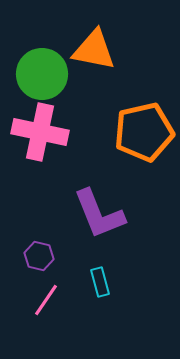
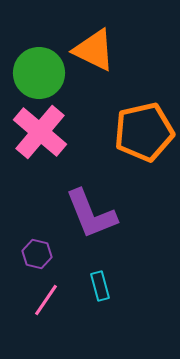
orange triangle: rotated 15 degrees clockwise
green circle: moved 3 px left, 1 px up
pink cross: rotated 28 degrees clockwise
purple L-shape: moved 8 px left
purple hexagon: moved 2 px left, 2 px up
cyan rectangle: moved 4 px down
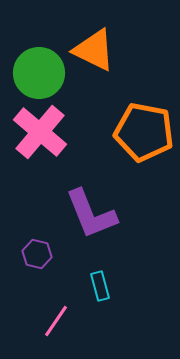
orange pentagon: rotated 24 degrees clockwise
pink line: moved 10 px right, 21 px down
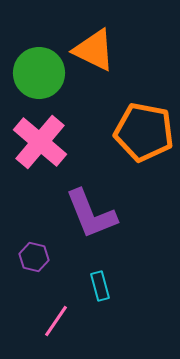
pink cross: moved 10 px down
purple hexagon: moved 3 px left, 3 px down
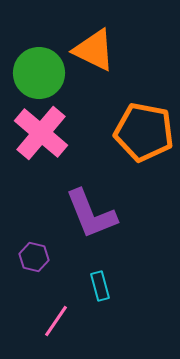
pink cross: moved 1 px right, 9 px up
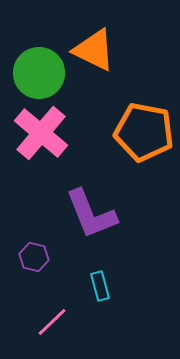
pink line: moved 4 px left, 1 px down; rotated 12 degrees clockwise
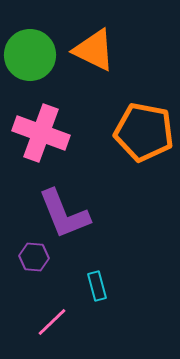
green circle: moved 9 px left, 18 px up
pink cross: rotated 20 degrees counterclockwise
purple L-shape: moved 27 px left
purple hexagon: rotated 8 degrees counterclockwise
cyan rectangle: moved 3 px left
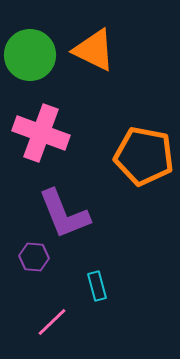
orange pentagon: moved 24 px down
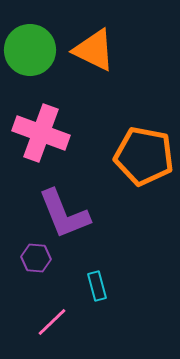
green circle: moved 5 px up
purple hexagon: moved 2 px right, 1 px down
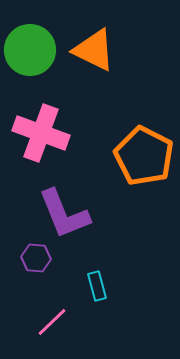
orange pentagon: rotated 16 degrees clockwise
